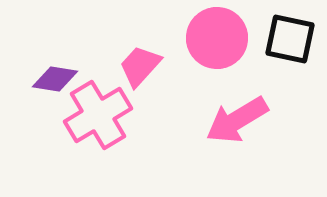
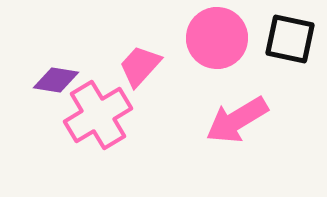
purple diamond: moved 1 px right, 1 px down
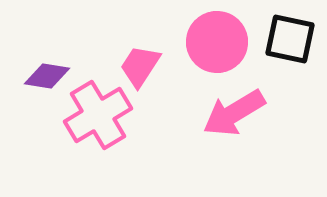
pink circle: moved 4 px down
pink trapezoid: rotated 9 degrees counterclockwise
purple diamond: moved 9 px left, 4 px up
pink arrow: moved 3 px left, 7 px up
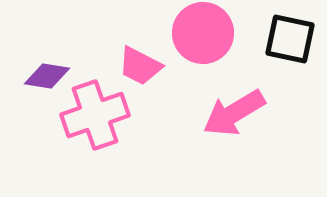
pink circle: moved 14 px left, 9 px up
pink trapezoid: rotated 96 degrees counterclockwise
pink cross: moved 3 px left; rotated 12 degrees clockwise
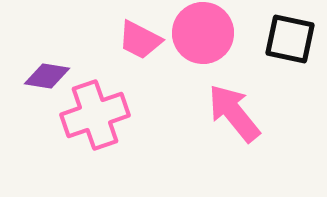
pink trapezoid: moved 26 px up
pink arrow: rotated 82 degrees clockwise
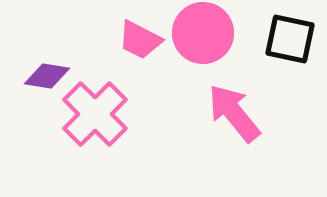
pink cross: moved 1 px up; rotated 26 degrees counterclockwise
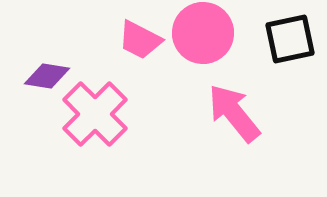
black square: rotated 24 degrees counterclockwise
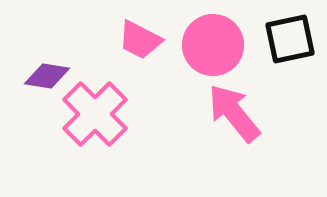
pink circle: moved 10 px right, 12 px down
